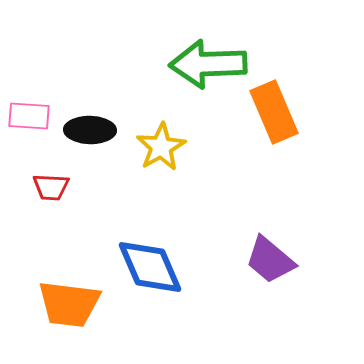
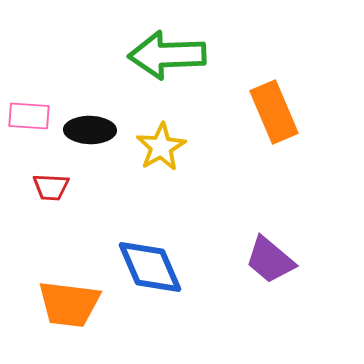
green arrow: moved 41 px left, 9 px up
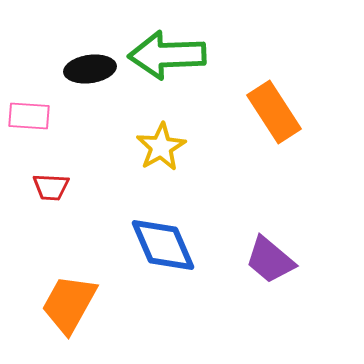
orange rectangle: rotated 10 degrees counterclockwise
black ellipse: moved 61 px up; rotated 9 degrees counterclockwise
blue diamond: moved 13 px right, 22 px up
orange trapezoid: rotated 112 degrees clockwise
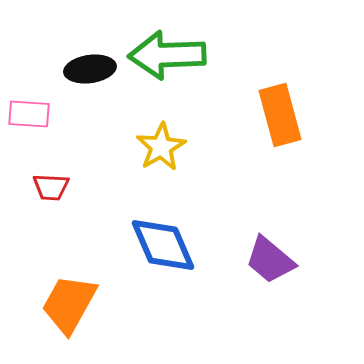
orange rectangle: moved 6 px right, 3 px down; rotated 18 degrees clockwise
pink rectangle: moved 2 px up
